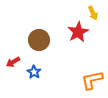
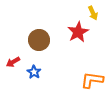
orange L-shape: rotated 20 degrees clockwise
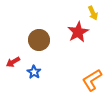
orange L-shape: rotated 40 degrees counterclockwise
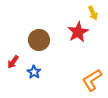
red arrow: rotated 24 degrees counterclockwise
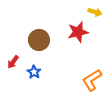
yellow arrow: moved 2 px right, 1 px up; rotated 48 degrees counterclockwise
red star: rotated 15 degrees clockwise
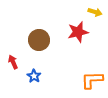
red arrow: rotated 120 degrees clockwise
blue star: moved 4 px down
orange L-shape: rotated 30 degrees clockwise
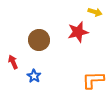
orange L-shape: moved 1 px right
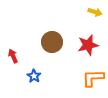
red star: moved 10 px right, 13 px down
brown circle: moved 13 px right, 2 px down
red arrow: moved 6 px up
orange L-shape: moved 2 px up
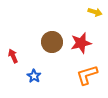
red star: moved 7 px left, 2 px up
orange L-shape: moved 6 px left, 3 px up; rotated 15 degrees counterclockwise
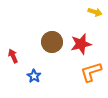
red star: moved 1 px down
orange L-shape: moved 4 px right, 3 px up
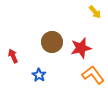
yellow arrow: rotated 32 degrees clockwise
red star: moved 4 px down
orange L-shape: moved 2 px right, 3 px down; rotated 70 degrees clockwise
blue star: moved 5 px right, 1 px up
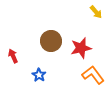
yellow arrow: moved 1 px right
brown circle: moved 1 px left, 1 px up
